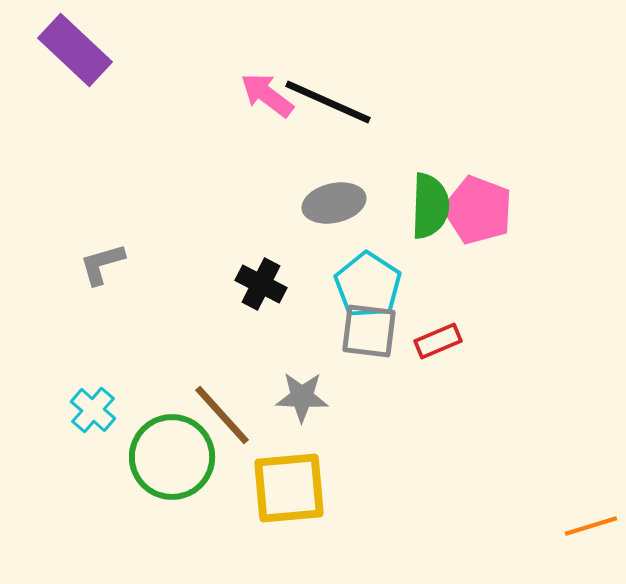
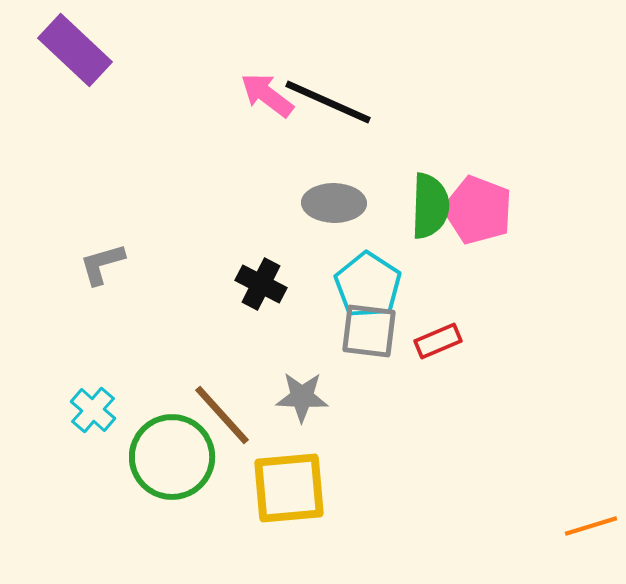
gray ellipse: rotated 14 degrees clockwise
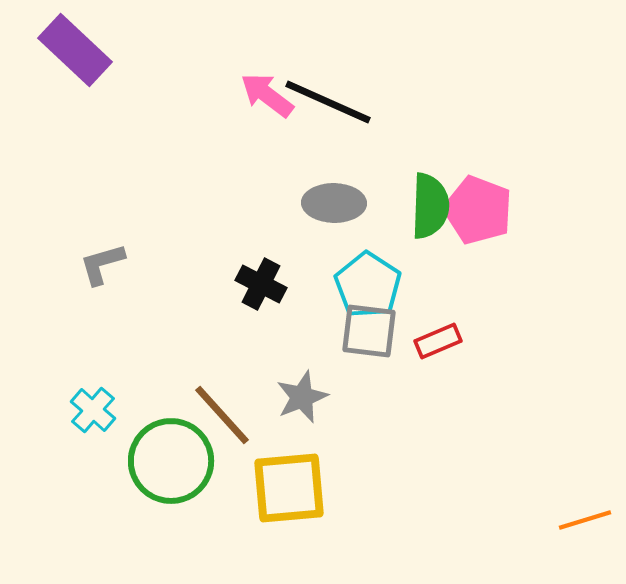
gray star: rotated 24 degrees counterclockwise
green circle: moved 1 px left, 4 px down
orange line: moved 6 px left, 6 px up
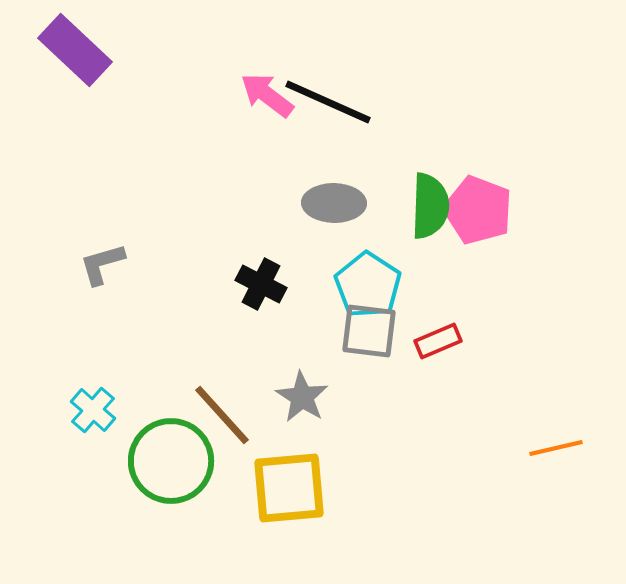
gray star: rotated 18 degrees counterclockwise
orange line: moved 29 px left, 72 px up; rotated 4 degrees clockwise
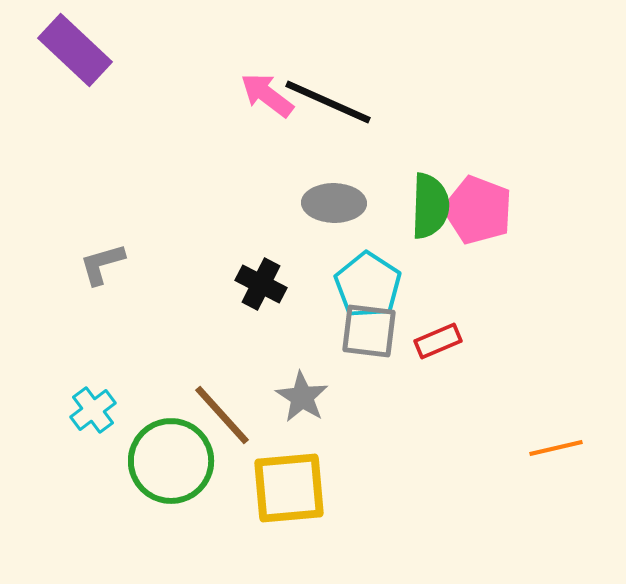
cyan cross: rotated 12 degrees clockwise
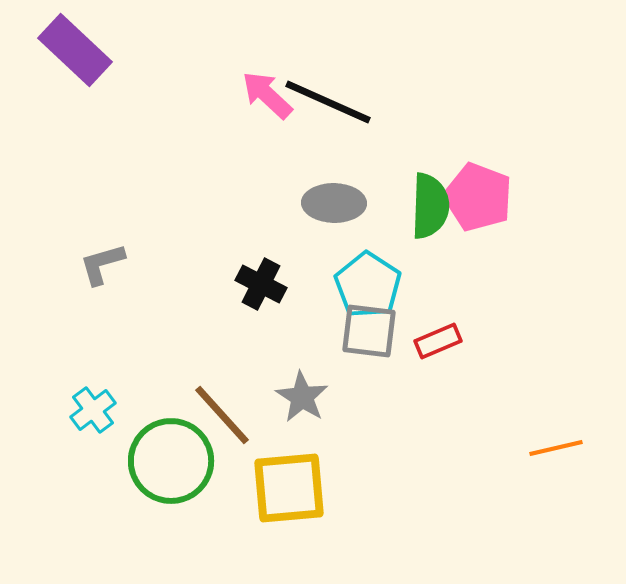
pink arrow: rotated 6 degrees clockwise
pink pentagon: moved 13 px up
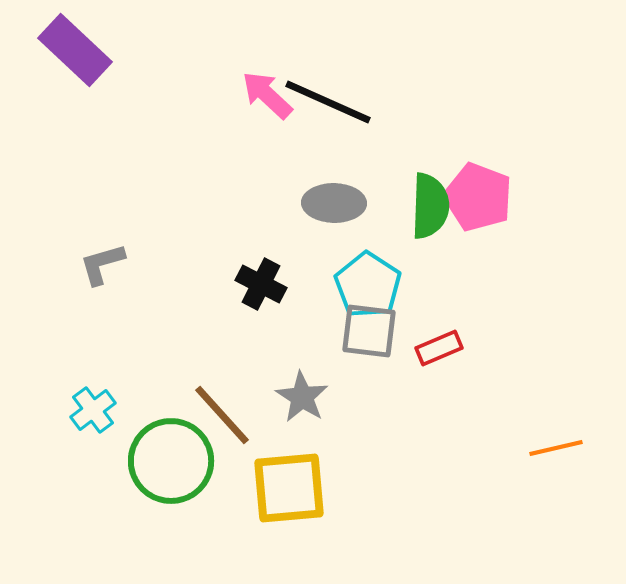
red rectangle: moved 1 px right, 7 px down
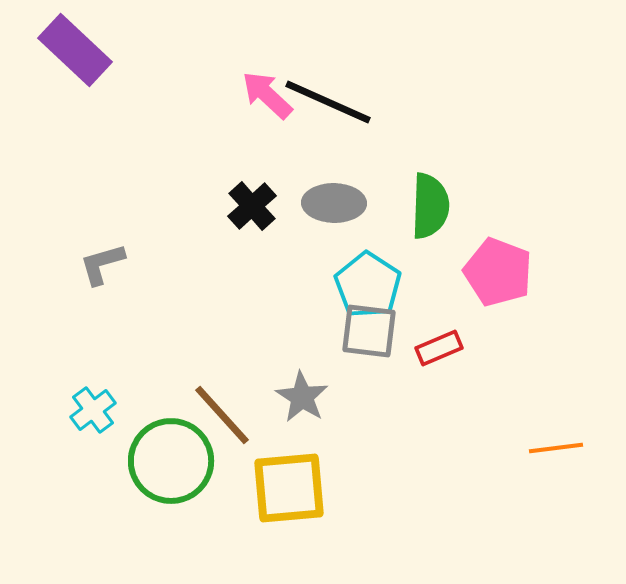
pink pentagon: moved 20 px right, 75 px down
black cross: moved 9 px left, 78 px up; rotated 21 degrees clockwise
orange line: rotated 6 degrees clockwise
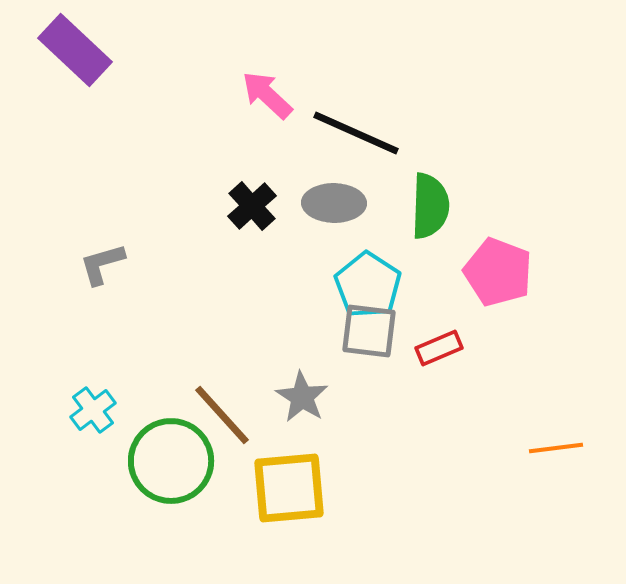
black line: moved 28 px right, 31 px down
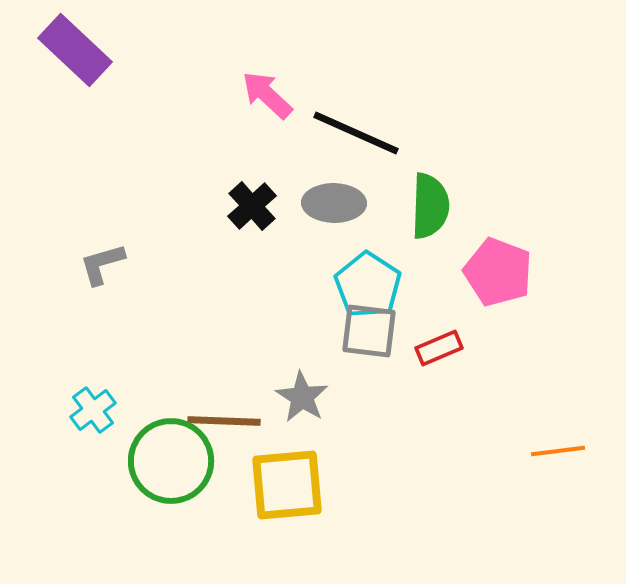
brown line: moved 2 px right, 6 px down; rotated 46 degrees counterclockwise
orange line: moved 2 px right, 3 px down
yellow square: moved 2 px left, 3 px up
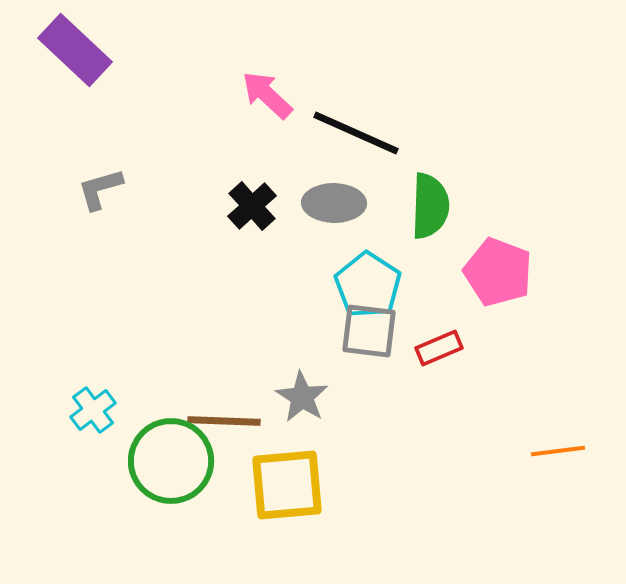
gray L-shape: moved 2 px left, 75 px up
